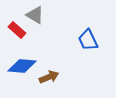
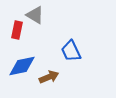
red rectangle: rotated 60 degrees clockwise
blue trapezoid: moved 17 px left, 11 px down
blue diamond: rotated 16 degrees counterclockwise
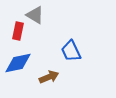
red rectangle: moved 1 px right, 1 px down
blue diamond: moved 4 px left, 3 px up
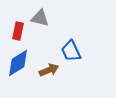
gray triangle: moved 5 px right, 3 px down; rotated 18 degrees counterclockwise
blue diamond: rotated 20 degrees counterclockwise
brown arrow: moved 7 px up
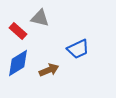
red rectangle: rotated 60 degrees counterclockwise
blue trapezoid: moved 7 px right, 2 px up; rotated 90 degrees counterclockwise
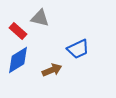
blue diamond: moved 3 px up
brown arrow: moved 3 px right
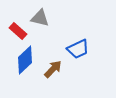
blue diamond: moved 7 px right; rotated 12 degrees counterclockwise
brown arrow: moved 1 px right, 1 px up; rotated 24 degrees counterclockwise
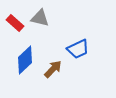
red rectangle: moved 3 px left, 8 px up
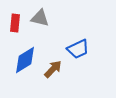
red rectangle: rotated 54 degrees clockwise
blue diamond: rotated 12 degrees clockwise
